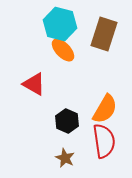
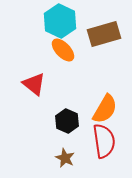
cyan hexagon: moved 3 px up; rotated 12 degrees clockwise
brown rectangle: rotated 56 degrees clockwise
red triangle: rotated 10 degrees clockwise
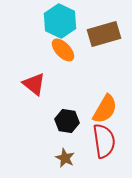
black hexagon: rotated 15 degrees counterclockwise
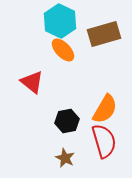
red triangle: moved 2 px left, 2 px up
black hexagon: rotated 20 degrees counterclockwise
red semicircle: rotated 8 degrees counterclockwise
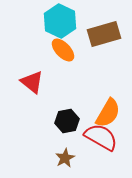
orange semicircle: moved 3 px right, 4 px down
red semicircle: moved 3 px left, 4 px up; rotated 44 degrees counterclockwise
brown star: rotated 18 degrees clockwise
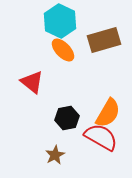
brown rectangle: moved 6 px down
black hexagon: moved 3 px up
brown star: moved 10 px left, 3 px up
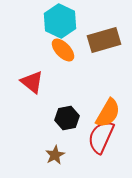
red semicircle: rotated 96 degrees counterclockwise
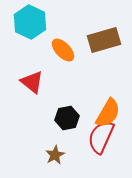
cyan hexagon: moved 30 px left, 1 px down
